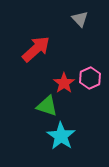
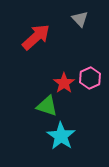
red arrow: moved 12 px up
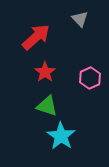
red star: moved 19 px left, 11 px up
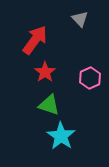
red arrow: moved 1 px left, 3 px down; rotated 12 degrees counterclockwise
green triangle: moved 2 px right, 1 px up
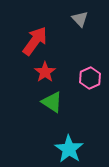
red arrow: moved 1 px down
green triangle: moved 3 px right, 3 px up; rotated 15 degrees clockwise
cyan star: moved 8 px right, 13 px down
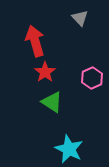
gray triangle: moved 1 px up
red arrow: rotated 52 degrees counterclockwise
pink hexagon: moved 2 px right
cyan star: rotated 8 degrees counterclockwise
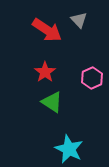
gray triangle: moved 1 px left, 2 px down
red arrow: moved 12 px right, 11 px up; rotated 140 degrees clockwise
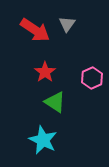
gray triangle: moved 12 px left, 4 px down; rotated 18 degrees clockwise
red arrow: moved 12 px left
green triangle: moved 3 px right
cyan star: moved 26 px left, 9 px up
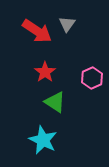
red arrow: moved 2 px right, 1 px down
